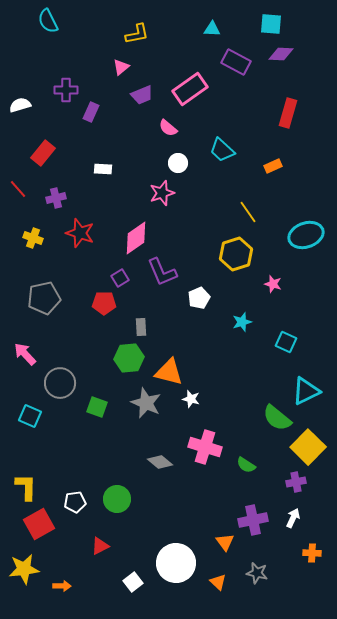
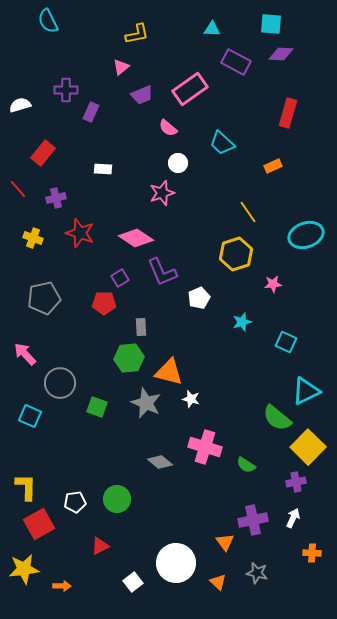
cyan trapezoid at (222, 150): moved 7 px up
pink diamond at (136, 238): rotated 68 degrees clockwise
pink star at (273, 284): rotated 24 degrees counterclockwise
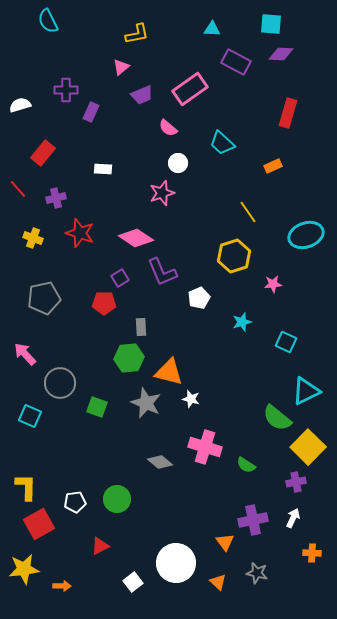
yellow hexagon at (236, 254): moved 2 px left, 2 px down
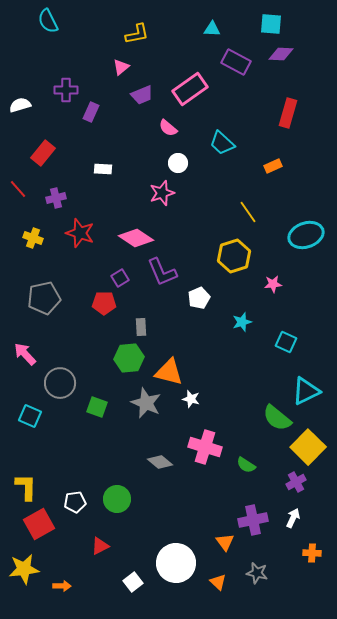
purple cross at (296, 482): rotated 18 degrees counterclockwise
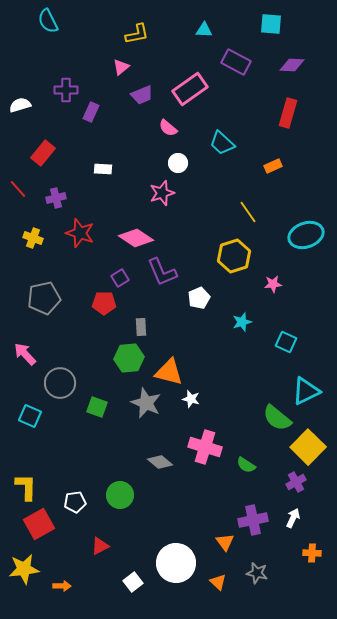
cyan triangle at (212, 29): moved 8 px left, 1 px down
purple diamond at (281, 54): moved 11 px right, 11 px down
green circle at (117, 499): moved 3 px right, 4 px up
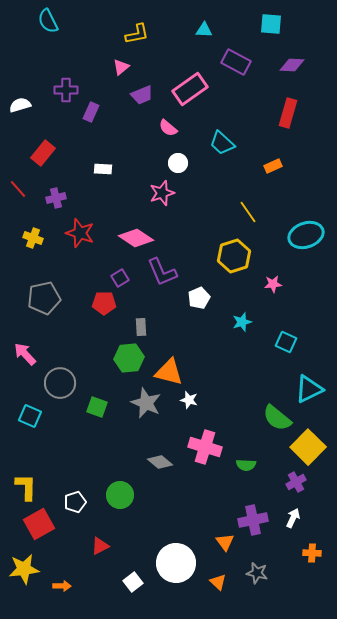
cyan triangle at (306, 391): moved 3 px right, 2 px up
white star at (191, 399): moved 2 px left, 1 px down
green semicircle at (246, 465): rotated 30 degrees counterclockwise
white pentagon at (75, 502): rotated 10 degrees counterclockwise
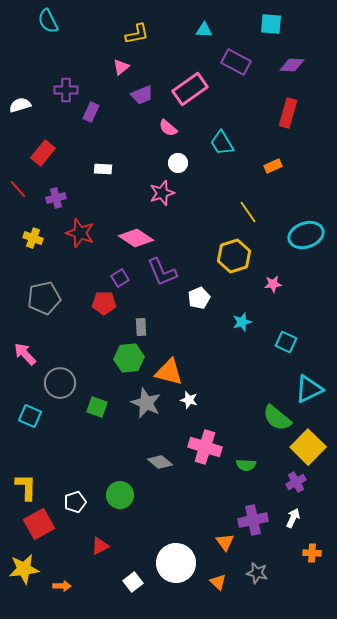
cyan trapezoid at (222, 143): rotated 16 degrees clockwise
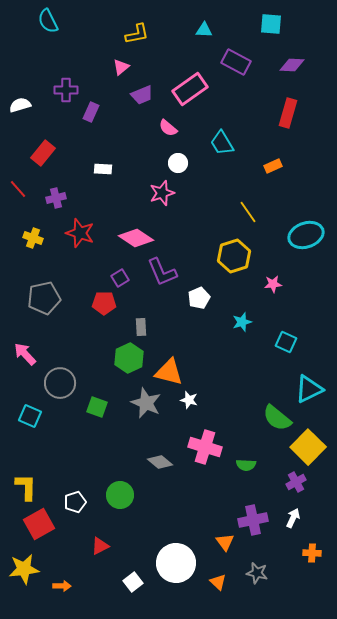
green hexagon at (129, 358): rotated 20 degrees counterclockwise
